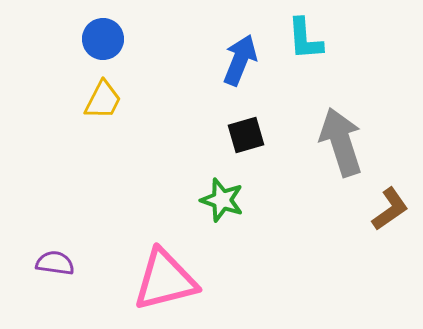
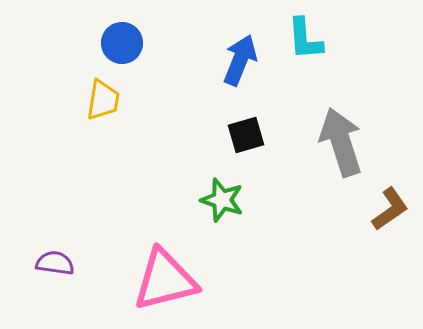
blue circle: moved 19 px right, 4 px down
yellow trapezoid: rotated 18 degrees counterclockwise
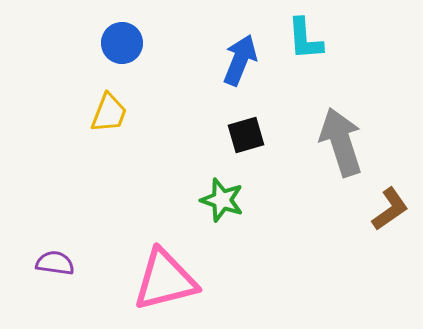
yellow trapezoid: moved 6 px right, 13 px down; rotated 12 degrees clockwise
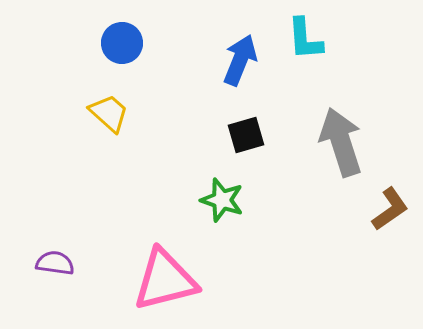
yellow trapezoid: rotated 69 degrees counterclockwise
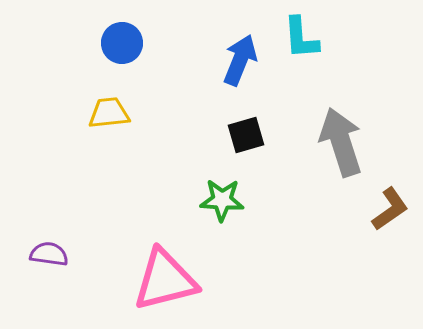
cyan L-shape: moved 4 px left, 1 px up
yellow trapezoid: rotated 48 degrees counterclockwise
green star: rotated 15 degrees counterclockwise
purple semicircle: moved 6 px left, 9 px up
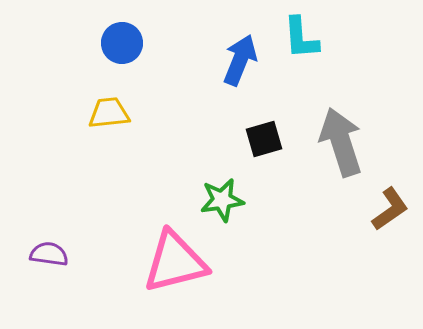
black square: moved 18 px right, 4 px down
green star: rotated 12 degrees counterclockwise
pink triangle: moved 10 px right, 18 px up
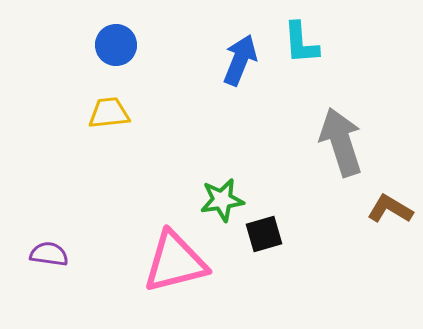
cyan L-shape: moved 5 px down
blue circle: moved 6 px left, 2 px down
black square: moved 95 px down
brown L-shape: rotated 114 degrees counterclockwise
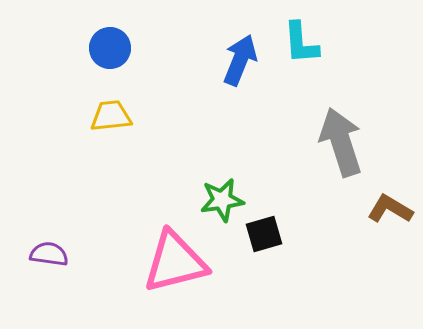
blue circle: moved 6 px left, 3 px down
yellow trapezoid: moved 2 px right, 3 px down
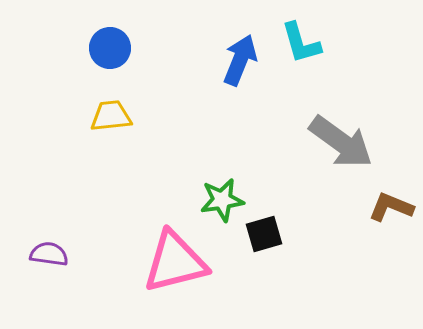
cyan L-shape: rotated 12 degrees counterclockwise
gray arrow: rotated 144 degrees clockwise
brown L-shape: moved 1 px right, 2 px up; rotated 9 degrees counterclockwise
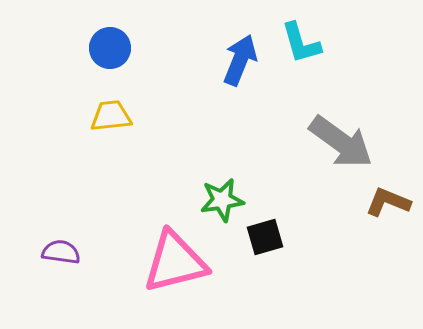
brown L-shape: moved 3 px left, 5 px up
black square: moved 1 px right, 3 px down
purple semicircle: moved 12 px right, 2 px up
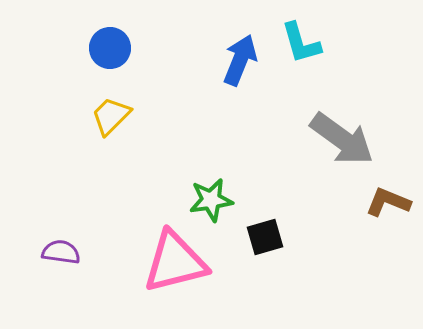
yellow trapezoid: rotated 39 degrees counterclockwise
gray arrow: moved 1 px right, 3 px up
green star: moved 11 px left
